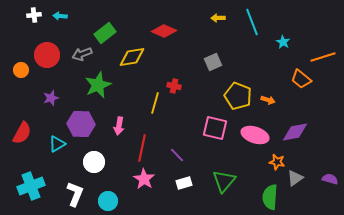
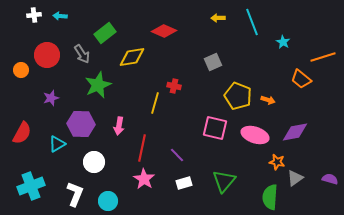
gray arrow: rotated 102 degrees counterclockwise
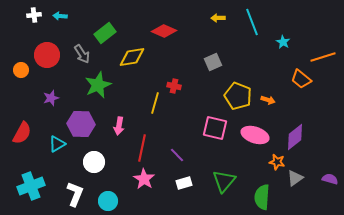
purple diamond: moved 5 px down; rotated 28 degrees counterclockwise
green semicircle: moved 8 px left
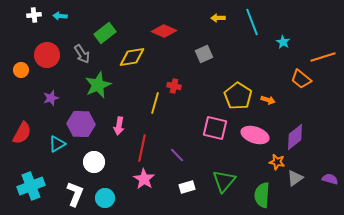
gray square: moved 9 px left, 8 px up
yellow pentagon: rotated 12 degrees clockwise
white rectangle: moved 3 px right, 4 px down
green semicircle: moved 2 px up
cyan circle: moved 3 px left, 3 px up
